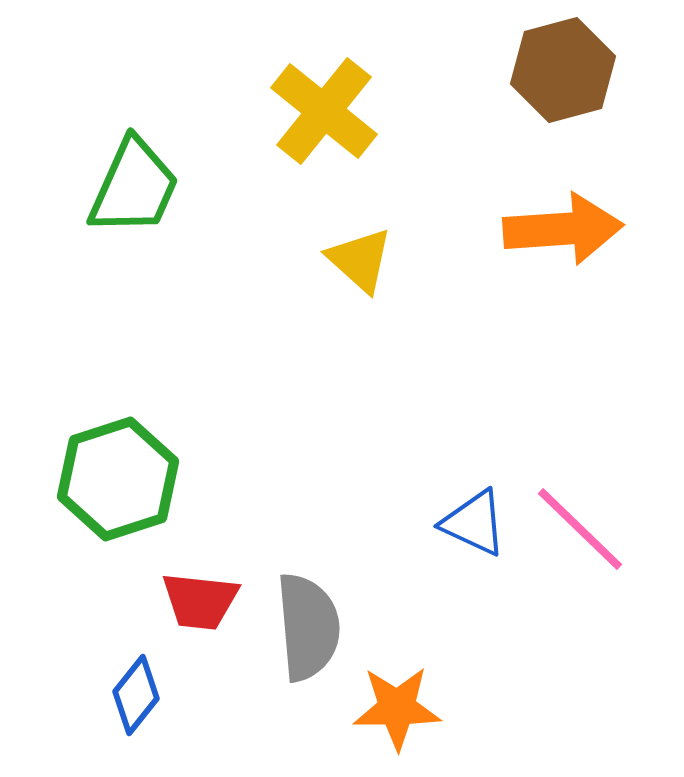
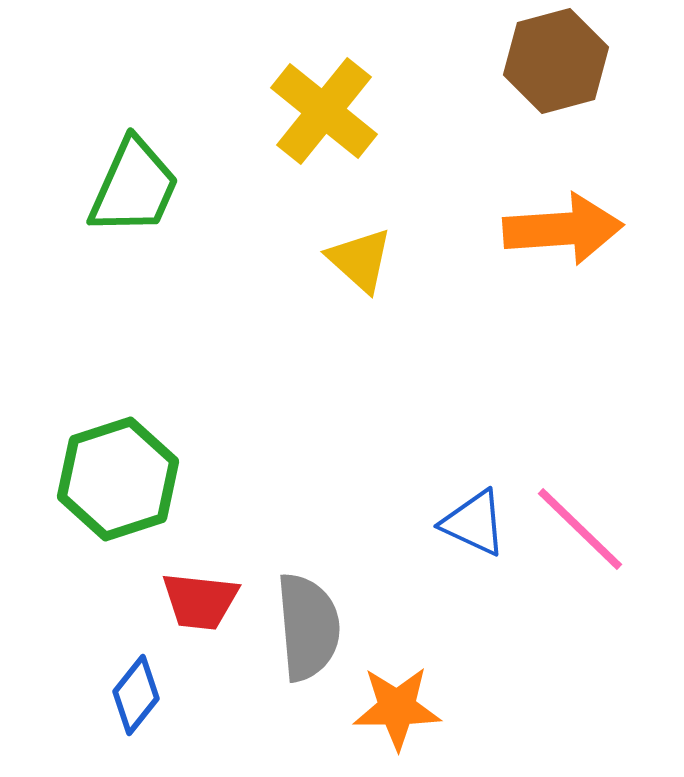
brown hexagon: moved 7 px left, 9 px up
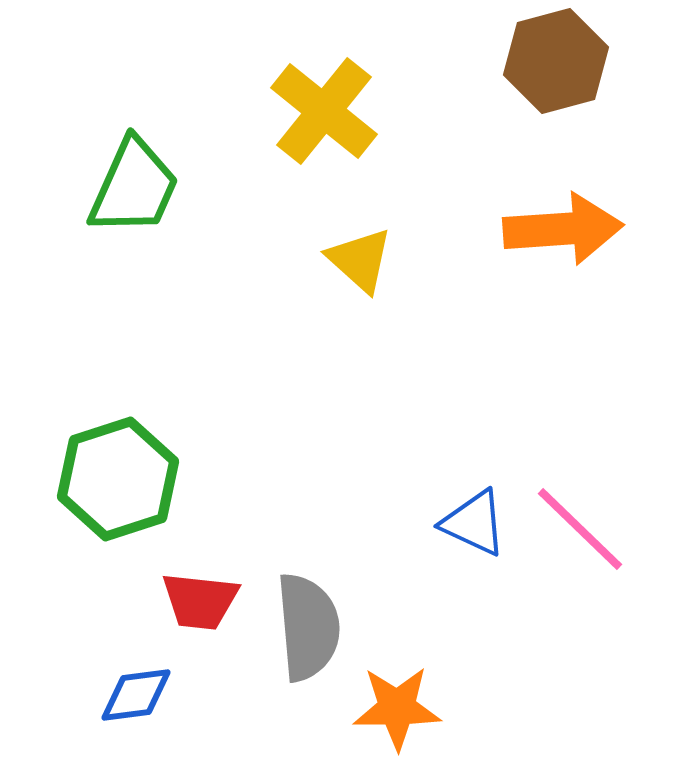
blue diamond: rotated 44 degrees clockwise
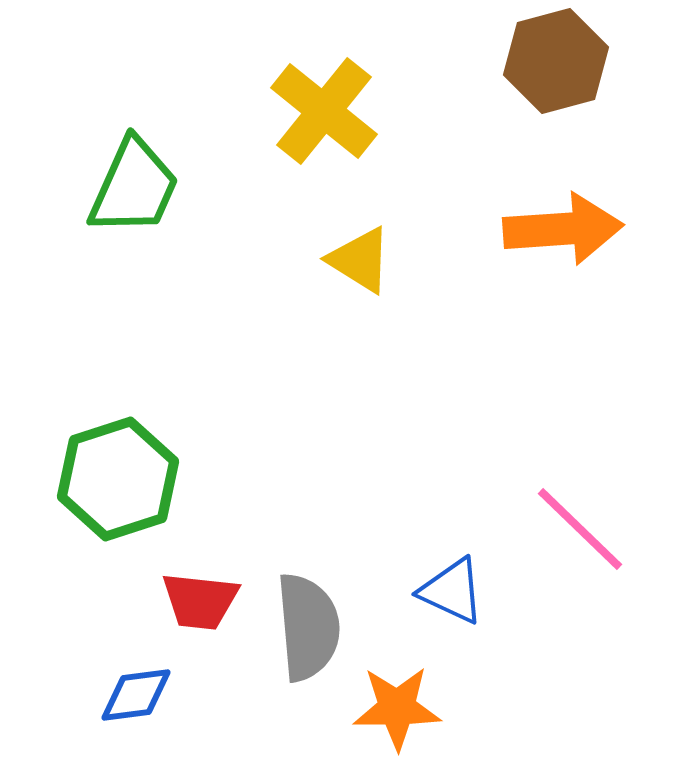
yellow triangle: rotated 10 degrees counterclockwise
blue triangle: moved 22 px left, 68 px down
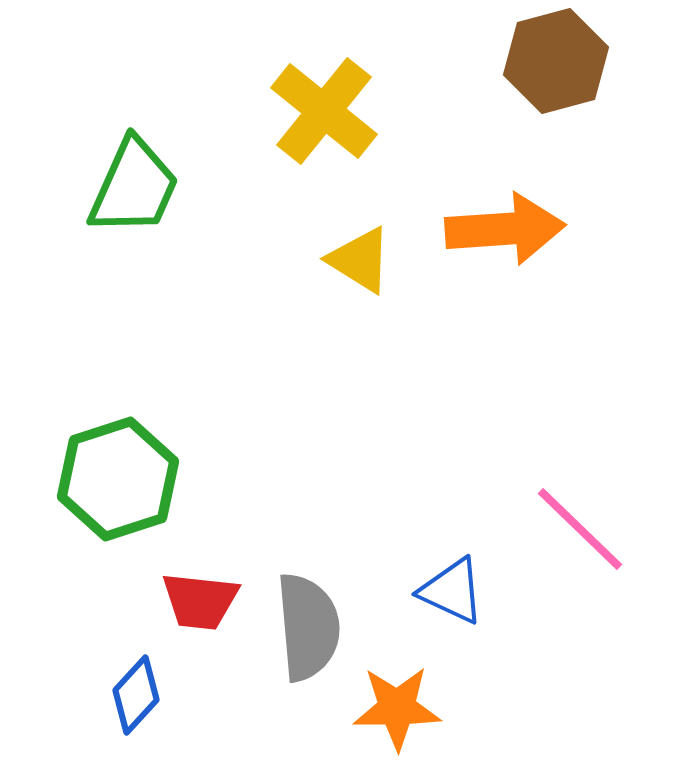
orange arrow: moved 58 px left
blue diamond: rotated 40 degrees counterclockwise
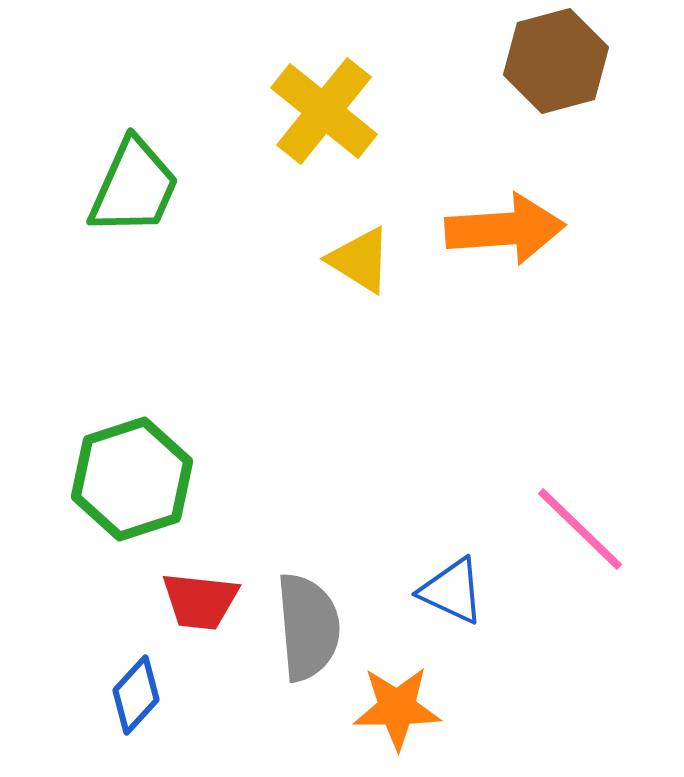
green hexagon: moved 14 px right
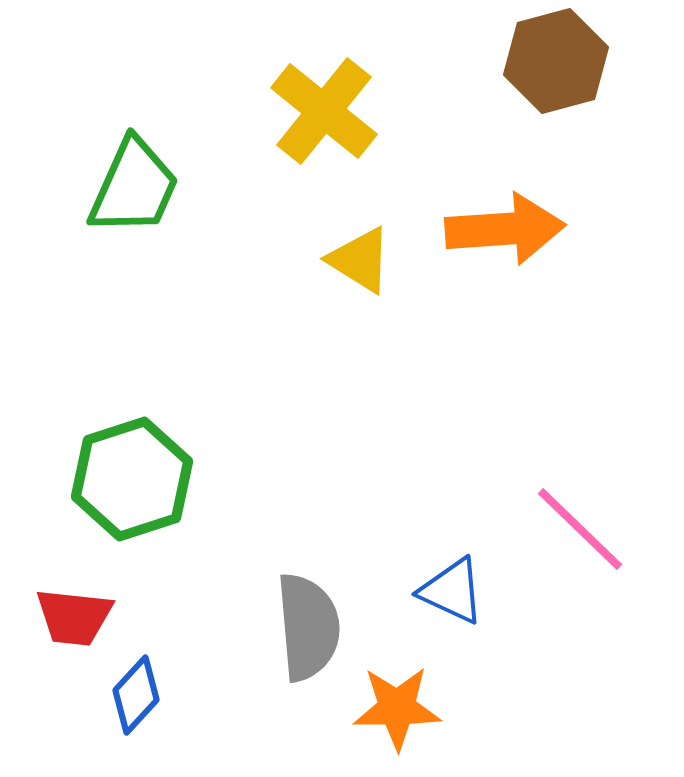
red trapezoid: moved 126 px left, 16 px down
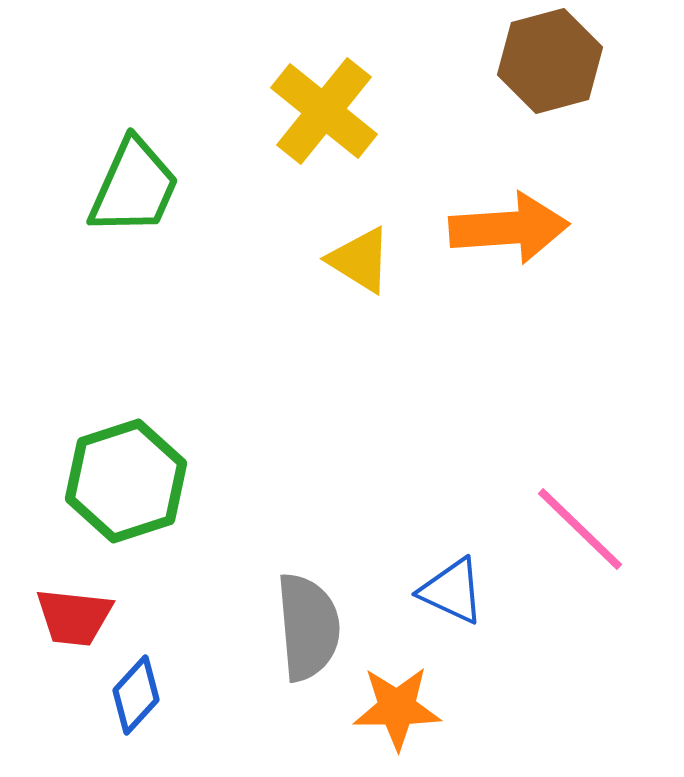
brown hexagon: moved 6 px left
orange arrow: moved 4 px right, 1 px up
green hexagon: moved 6 px left, 2 px down
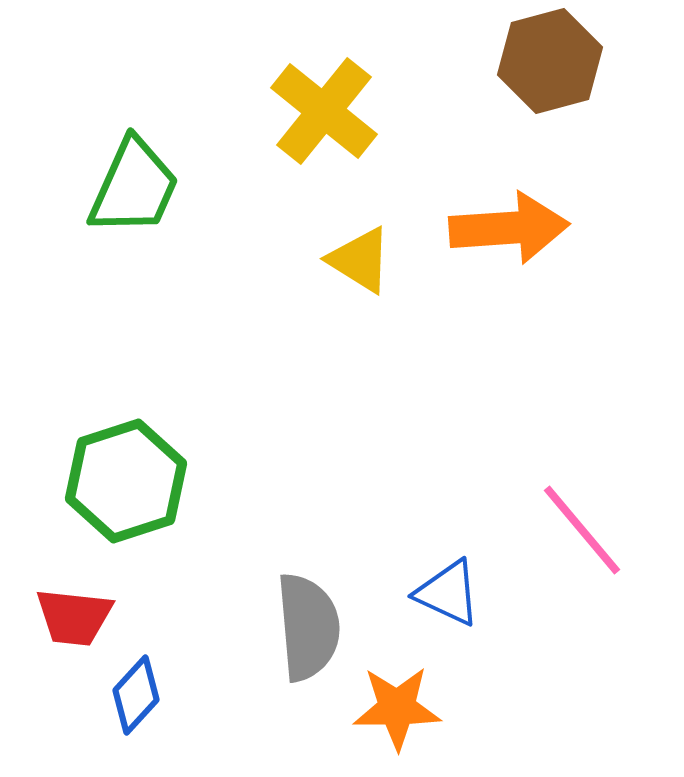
pink line: moved 2 px right, 1 px down; rotated 6 degrees clockwise
blue triangle: moved 4 px left, 2 px down
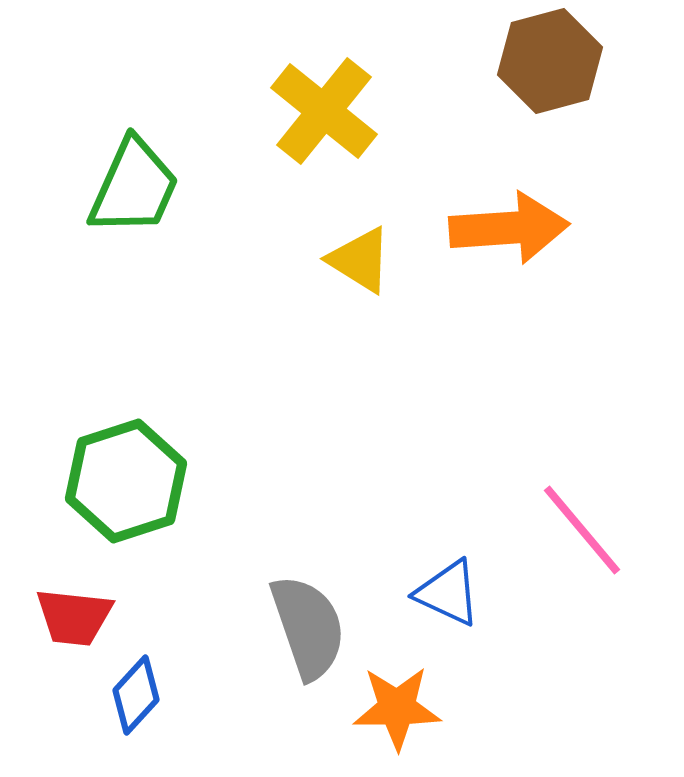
gray semicircle: rotated 14 degrees counterclockwise
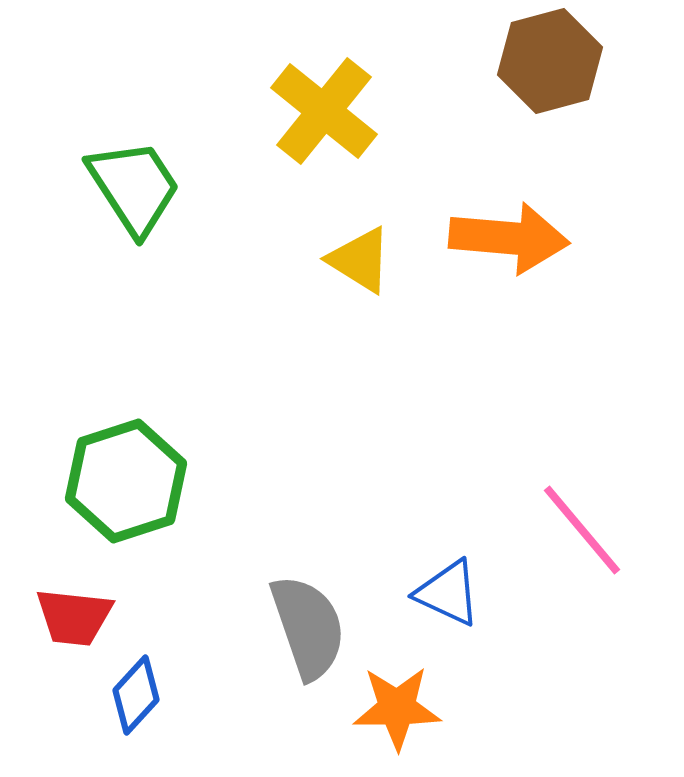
green trapezoid: rotated 57 degrees counterclockwise
orange arrow: moved 10 px down; rotated 9 degrees clockwise
